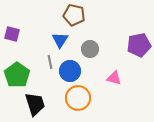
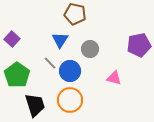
brown pentagon: moved 1 px right, 1 px up
purple square: moved 5 px down; rotated 28 degrees clockwise
gray line: moved 1 px down; rotated 32 degrees counterclockwise
orange circle: moved 8 px left, 2 px down
black trapezoid: moved 1 px down
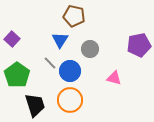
brown pentagon: moved 1 px left, 2 px down
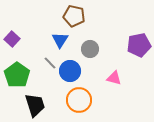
orange circle: moved 9 px right
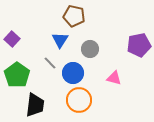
blue circle: moved 3 px right, 2 px down
black trapezoid: rotated 25 degrees clockwise
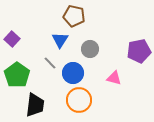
purple pentagon: moved 6 px down
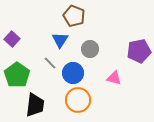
brown pentagon: rotated 10 degrees clockwise
orange circle: moved 1 px left
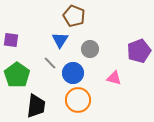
purple square: moved 1 px left, 1 px down; rotated 35 degrees counterclockwise
purple pentagon: rotated 10 degrees counterclockwise
black trapezoid: moved 1 px right, 1 px down
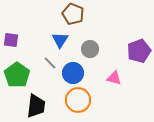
brown pentagon: moved 1 px left, 2 px up
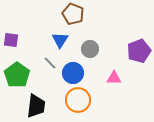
pink triangle: rotated 14 degrees counterclockwise
